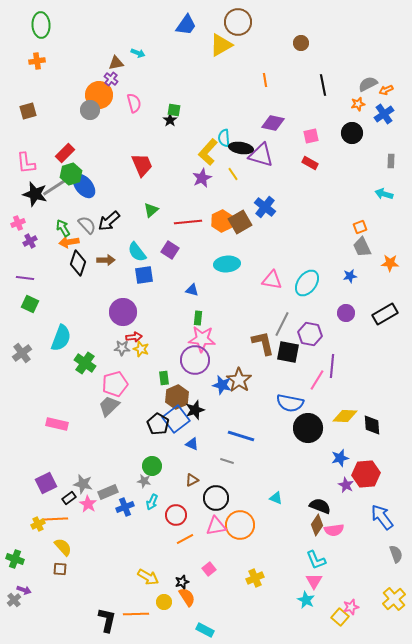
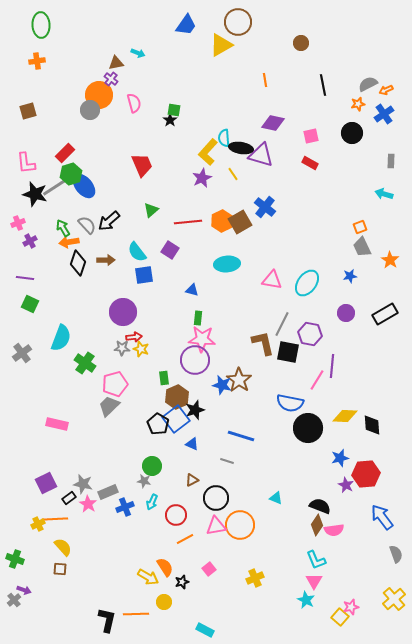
orange star at (390, 263): moved 3 px up; rotated 30 degrees clockwise
orange semicircle at (187, 597): moved 22 px left, 30 px up
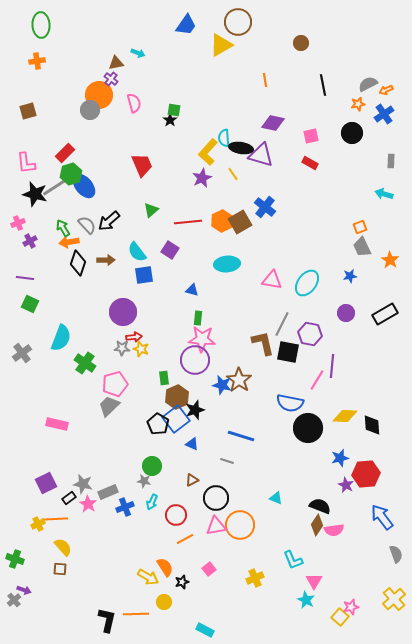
cyan L-shape at (316, 560): moved 23 px left
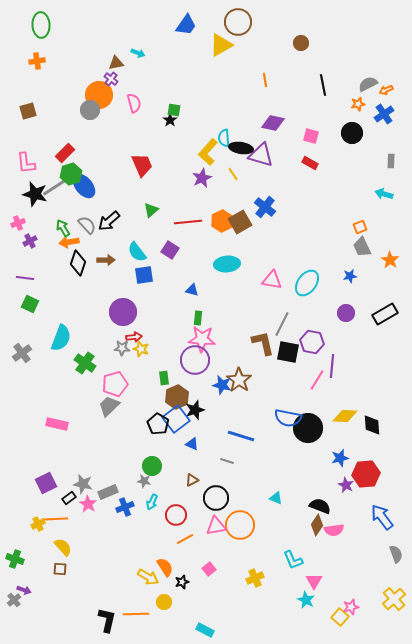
pink square at (311, 136): rotated 28 degrees clockwise
purple hexagon at (310, 334): moved 2 px right, 8 px down
blue semicircle at (290, 403): moved 2 px left, 15 px down
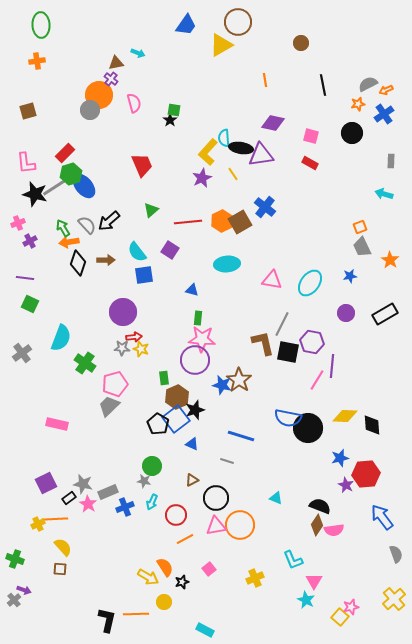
purple triangle at (261, 155): rotated 24 degrees counterclockwise
cyan ellipse at (307, 283): moved 3 px right
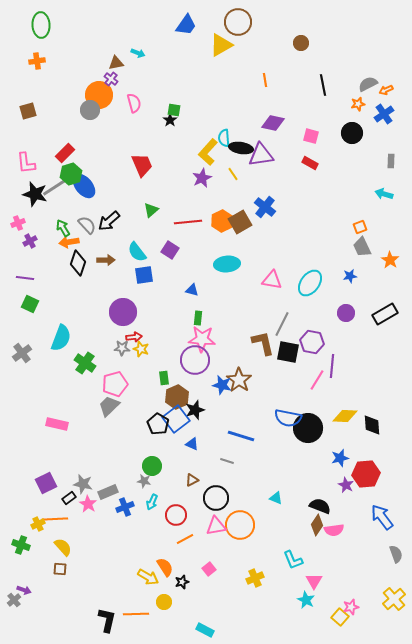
green cross at (15, 559): moved 6 px right, 14 px up
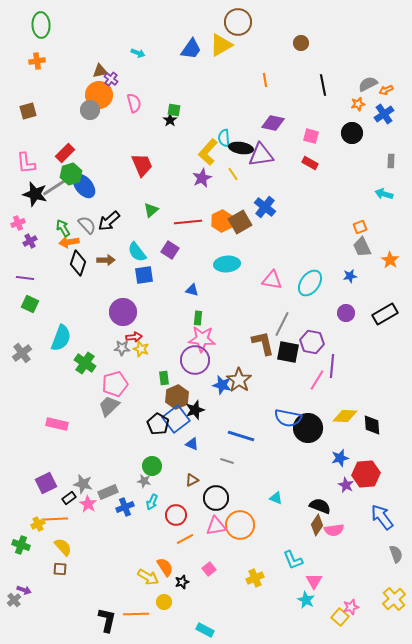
blue trapezoid at (186, 25): moved 5 px right, 24 px down
brown triangle at (116, 63): moved 16 px left, 8 px down
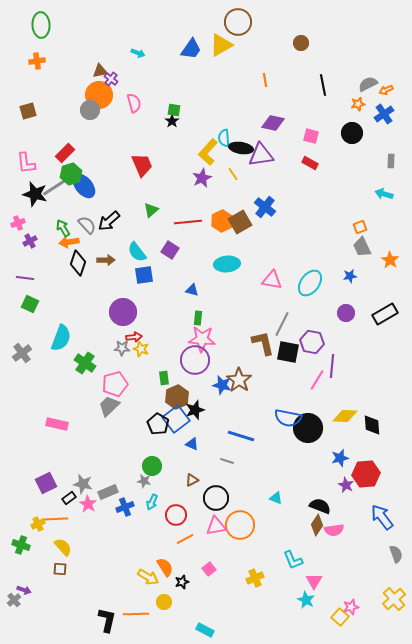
black star at (170, 120): moved 2 px right, 1 px down
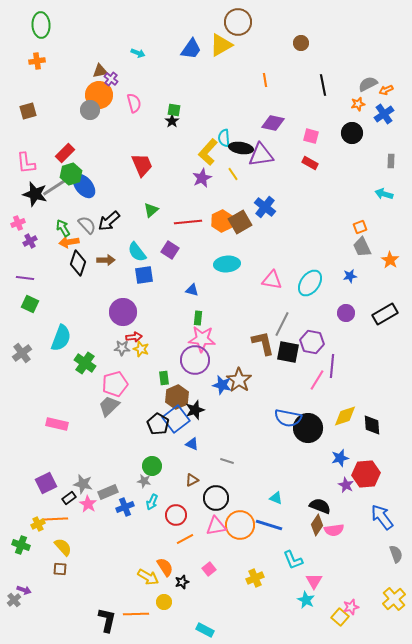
yellow diamond at (345, 416): rotated 20 degrees counterclockwise
blue line at (241, 436): moved 28 px right, 89 px down
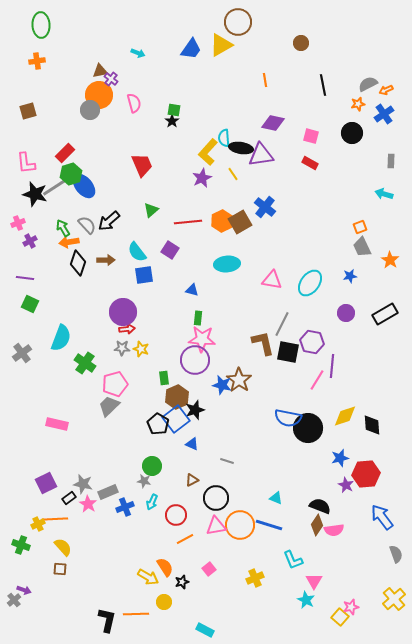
red arrow at (134, 337): moved 7 px left, 8 px up
